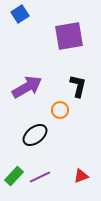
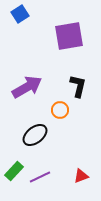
green rectangle: moved 5 px up
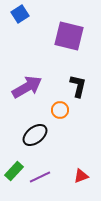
purple square: rotated 24 degrees clockwise
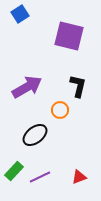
red triangle: moved 2 px left, 1 px down
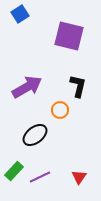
red triangle: rotated 35 degrees counterclockwise
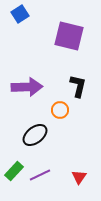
purple arrow: rotated 28 degrees clockwise
purple line: moved 2 px up
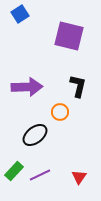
orange circle: moved 2 px down
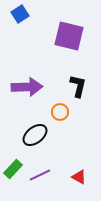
green rectangle: moved 1 px left, 2 px up
red triangle: rotated 35 degrees counterclockwise
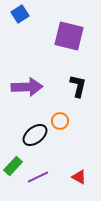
orange circle: moved 9 px down
green rectangle: moved 3 px up
purple line: moved 2 px left, 2 px down
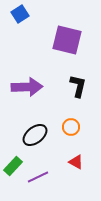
purple square: moved 2 px left, 4 px down
orange circle: moved 11 px right, 6 px down
red triangle: moved 3 px left, 15 px up
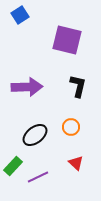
blue square: moved 1 px down
red triangle: moved 1 px down; rotated 14 degrees clockwise
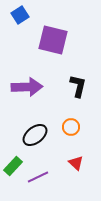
purple square: moved 14 px left
